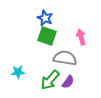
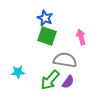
gray semicircle: moved 2 px down
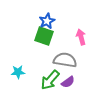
blue star: moved 2 px right, 3 px down; rotated 21 degrees clockwise
green square: moved 3 px left
purple semicircle: rotated 16 degrees clockwise
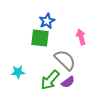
green square: moved 4 px left, 2 px down; rotated 12 degrees counterclockwise
gray semicircle: rotated 35 degrees clockwise
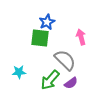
blue star: moved 1 px down
cyan star: moved 1 px right
purple semicircle: moved 3 px right, 1 px down
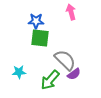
blue star: moved 11 px left, 1 px up; rotated 28 degrees clockwise
pink arrow: moved 10 px left, 25 px up
purple semicircle: moved 3 px right, 9 px up
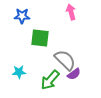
blue star: moved 14 px left, 5 px up
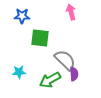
purple semicircle: rotated 56 degrees counterclockwise
green arrow: rotated 20 degrees clockwise
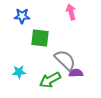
purple semicircle: moved 2 px right, 1 px up; rotated 88 degrees counterclockwise
